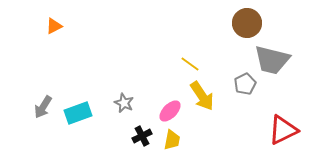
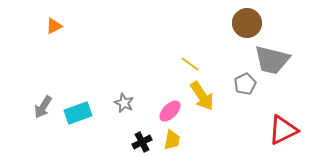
black cross: moved 6 px down
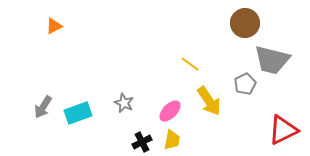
brown circle: moved 2 px left
yellow arrow: moved 7 px right, 5 px down
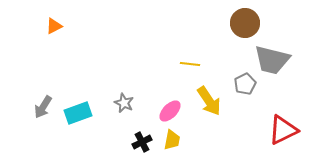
yellow line: rotated 30 degrees counterclockwise
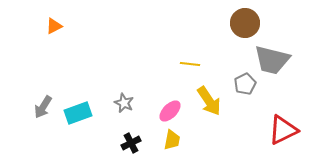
black cross: moved 11 px left, 1 px down
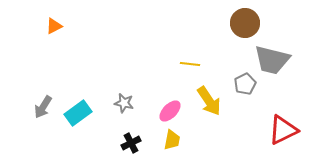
gray star: rotated 12 degrees counterclockwise
cyan rectangle: rotated 16 degrees counterclockwise
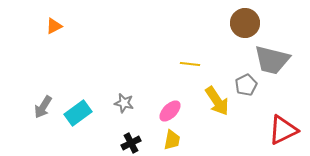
gray pentagon: moved 1 px right, 1 px down
yellow arrow: moved 8 px right
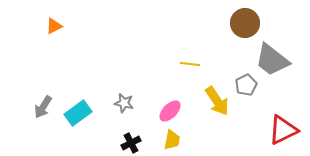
gray trapezoid: rotated 24 degrees clockwise
